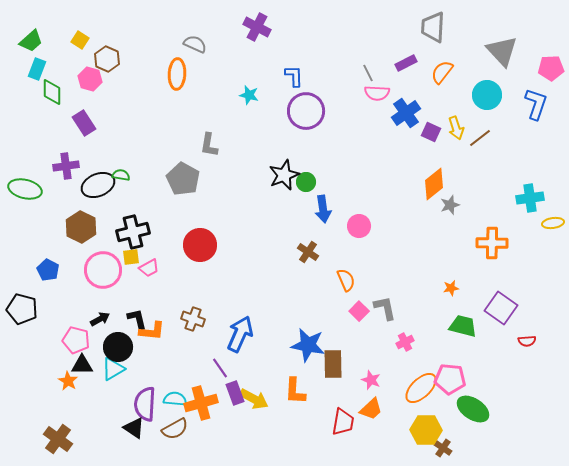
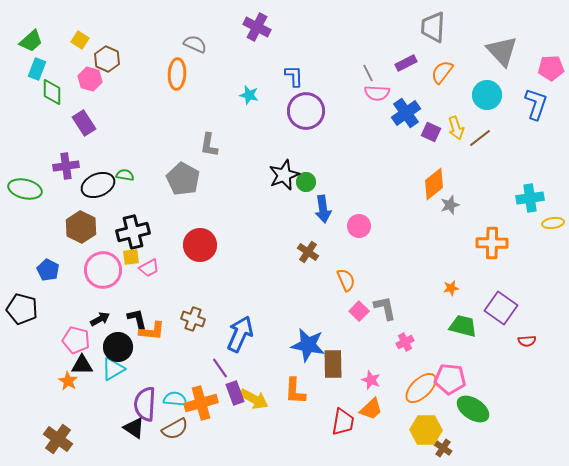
green semicircle at (121, 175): moved 4 px right
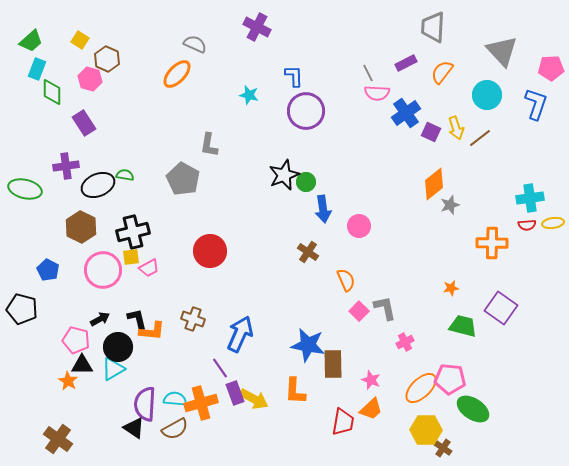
orange ellipse at (177, 74): rotated 40 degrees clockwise
red circle at (200, 245): moved 10 px right, 6 px down
red semicircle at (527, 341): moved 116 px up
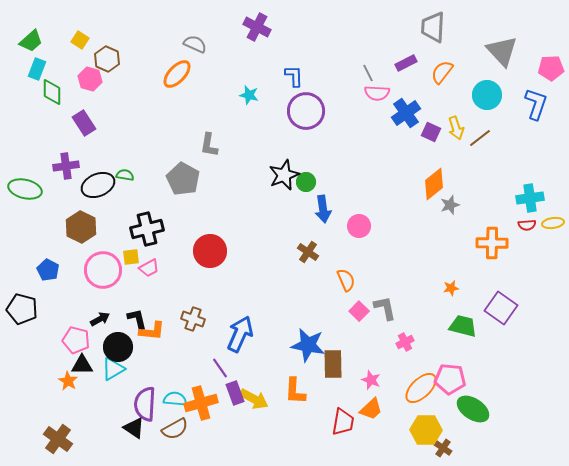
black cross at (133, 232): moved 14 px right, 3 px up
